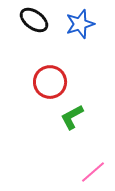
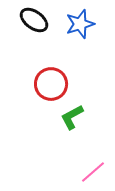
red circle: moved 1 px right, 2 px down
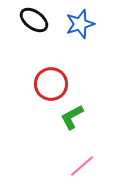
pink line: moved 11 px left, 6 px up
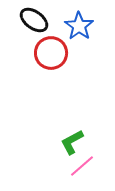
blue star: moved 1 px left, 2 px down; rotated 20 degrees counterclockwise
red circle: moved 31 px up
green L-shape: moved 25 px down
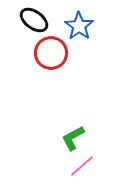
green L-shape: moved 1 px right, 4 px up
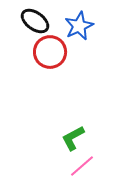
black ellipse: moved 1 px right, 1 px down
blue star: rotated 12 degrees clockwise
red circle: moved 1 px left, 1 px up
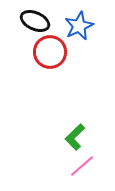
black ellipse: rotated 12 degrees counterclockwise
green L-shape: moved 2 px right, 1 px up; rotated 16 degrees counterclockwise
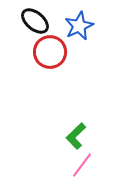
black ellipse: rotated 16 degrees clockwise
green L-shape: moved 1 px right, 1 px up
pink line: moved 1 px up; rotated 12 degrees counterclockwise
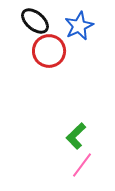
red circle: moved 1 px left, 1 px up
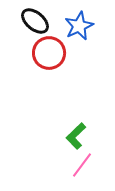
red circle: moved 2 px down
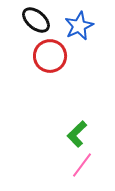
black ellipse: moved 1 px right, 1 px up
red circle: moved 1 px right, 3 px down
green L-shape: moved 1 px right, 2 px up
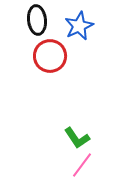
black ellipse: moved 1 px right; rotated 44 degrees clockwise
green L-shape: moved 4 px down; rotated 80 degrees counterclockwise
